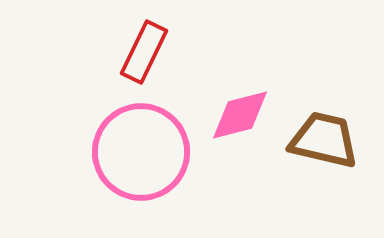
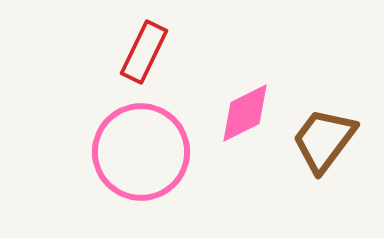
pink diamond: moved 5 px right, 2 px up; rotated 12 degrees counterclockwise
brown trapezoid: rotated 66 degrees counterclockwise
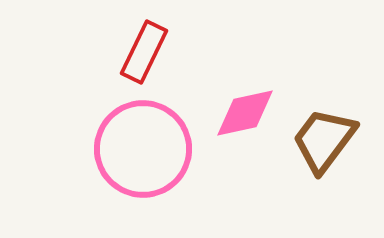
pink diamond: rotated 14 degrees clockwise
pink circle: moved 2 px right, 3 px up
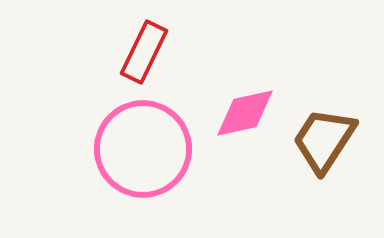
brown trapezoid: rotated 4 degrees counterclockwise
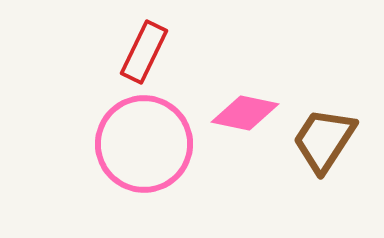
pink diamond: rotated 24 degrees clockwise
pink circle: moved 1 px right, 5 px up
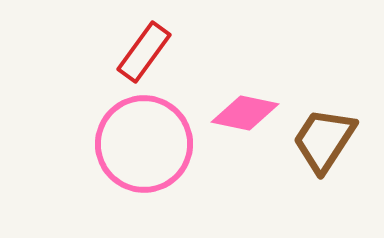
red rectangle: rotated 10 degrees clockwise
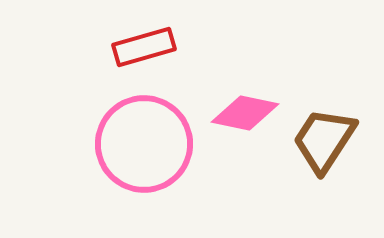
red rectangle: moved 5 px up; rotated 38 degrees clockwise
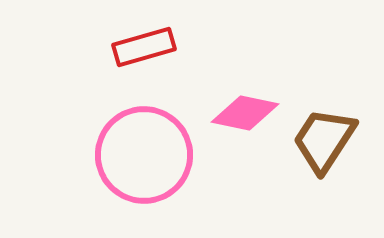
pink circle: moved 11 px down
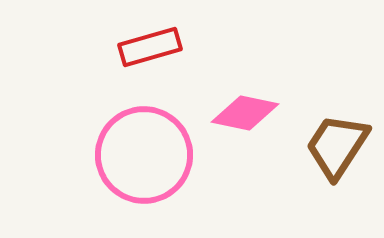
red rectangle: moved 6 px right
brown trapezoid: moved 13 px right, 6 px down
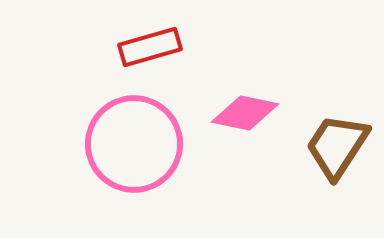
pink circle: moved 10 px left, 11 px up
